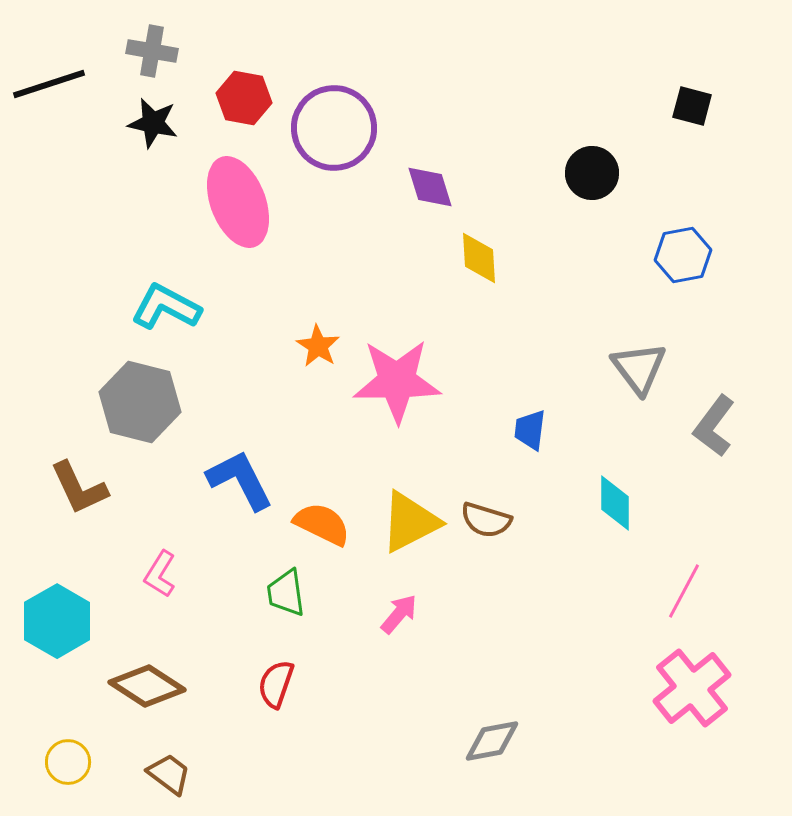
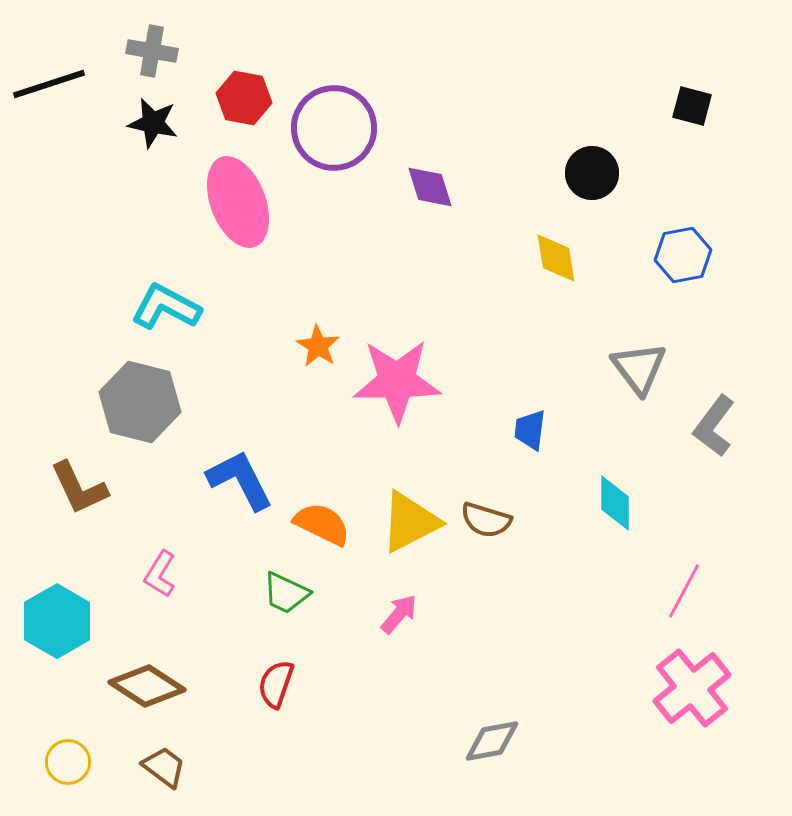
yellow diamond: moved 77 px right; rotated 6 degrees counterclockwise
green trapezoid: rotated 57 degrees counterclockwise
brown trapezoid: moved 5 px left, 7 px up
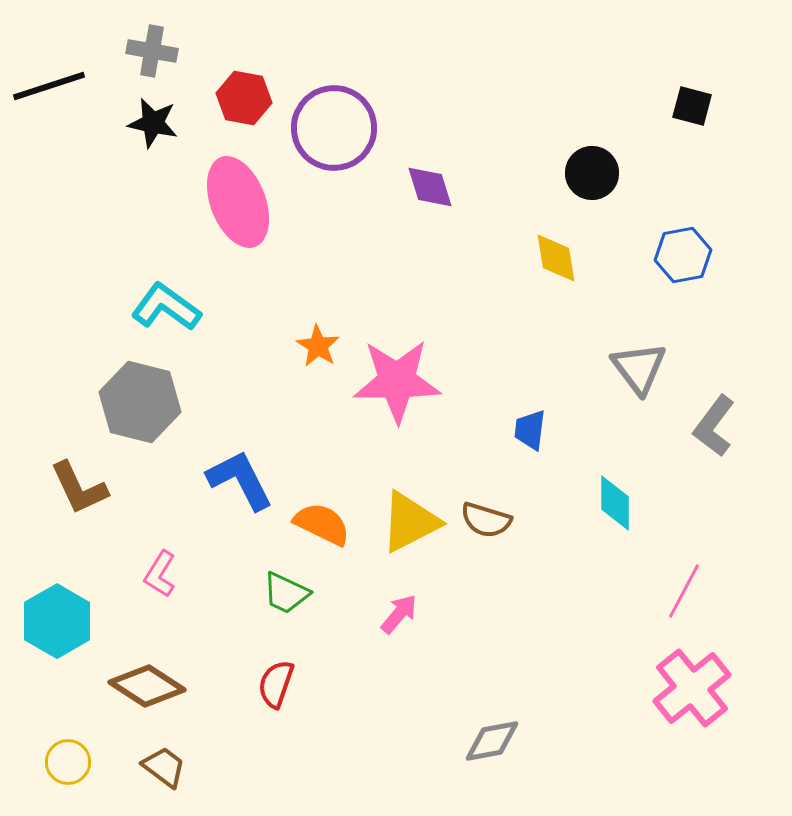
black line: moved 2 px down
cyan L-shape: rotated 8 degrees clockwise
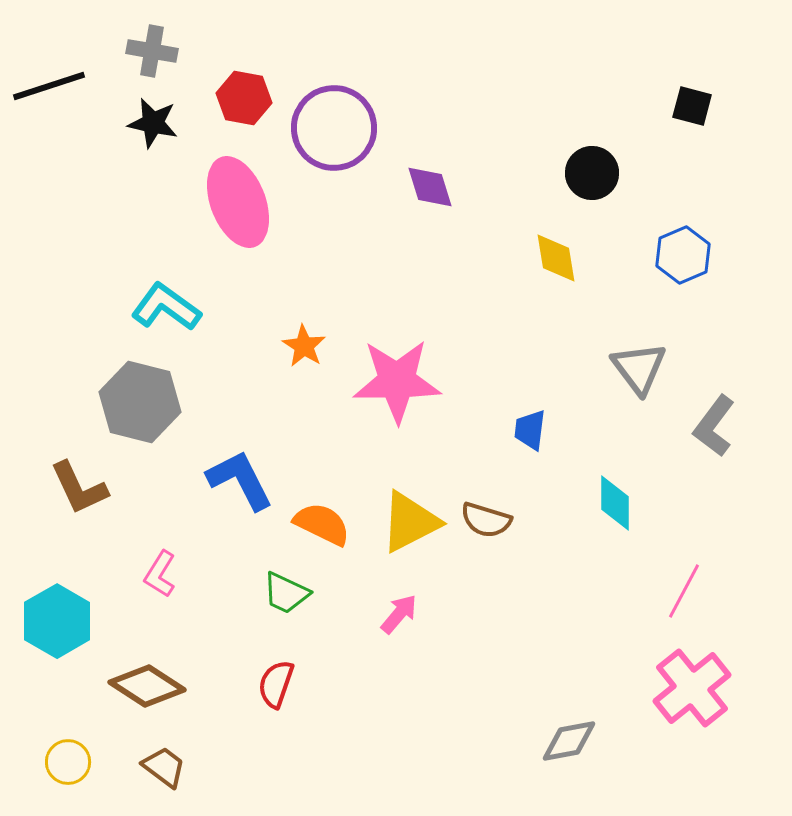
blue hexagon: rotated 12 degrees counterclockwise
orange star: moved 14 px left
gray diamond: moved 77 px right
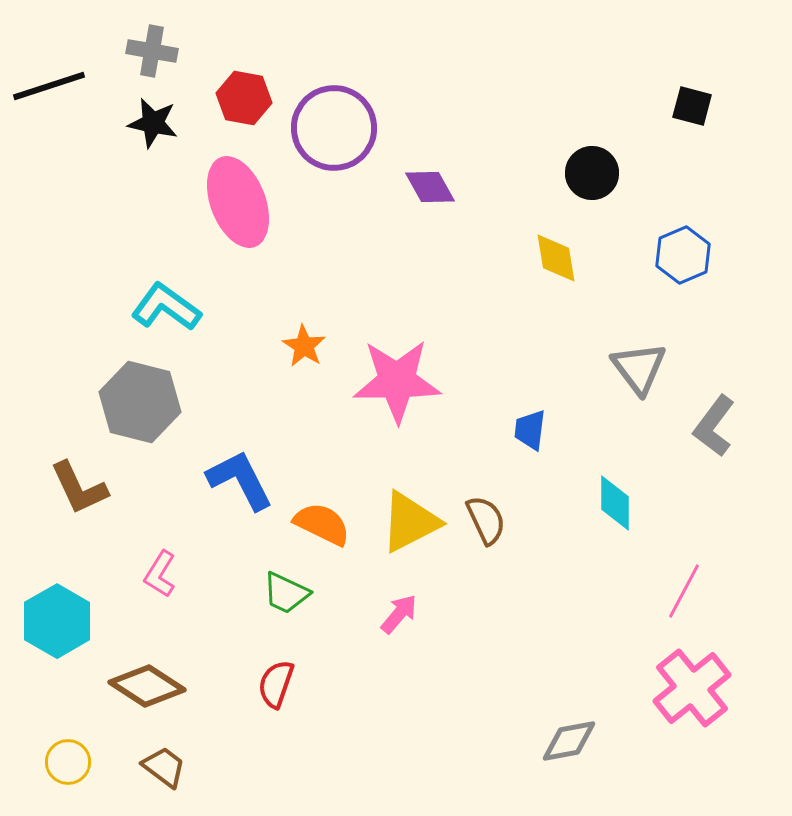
purple diamond: rotated 12 degrees counterclockwise
brown semicircle: rotated 132 degrees counterclockwise
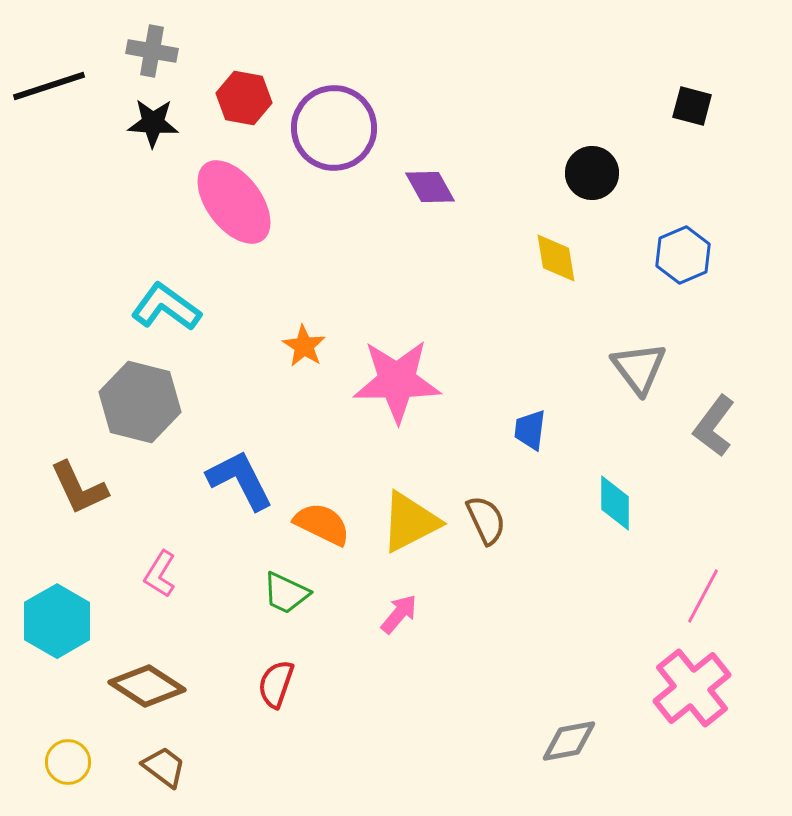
black star: rotated 9 degrees counterclockwise
pink ellipse: moved 4 px left; rotated 16 degrees counterclockwise
pink line: moved 19 px right, 5 px down
